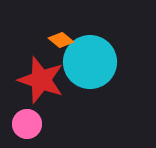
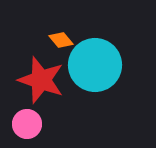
orange diamond: rotated 10 degrees clockwise
cyan circle: moved 5 px right, 3 px down
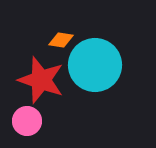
orange diamond: rotated 40 degrees counterclockwise
pink circle: moved 3 px up
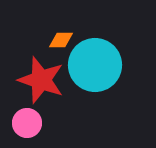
orange diamond: rotated 10 degrees counterclockwise
pink circle: moved 2 px down
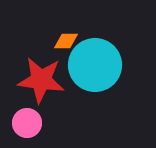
orange diamond: moved 5 px right, 1 px down
red star: rotated 12 degrees counterclockwise
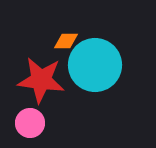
pink circle: moved 3 px right
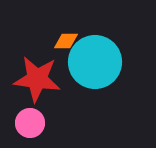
cyan circle: moved 3 px up
red star: moved 4 px left, 1 px up
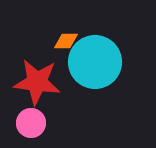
red star: moved 3 px down
pink circle: moved 1 px right
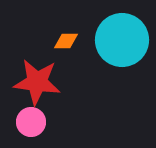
cyan circle: moved 27 px right, 22 px up
pink circle: moved 1 px up
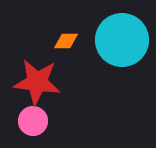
pink circle: moved 2 px right, 1 px up
